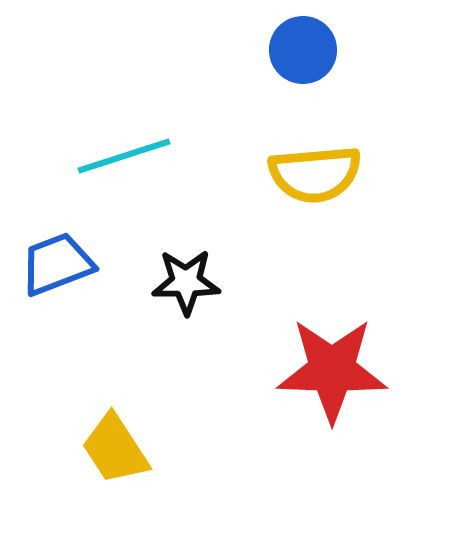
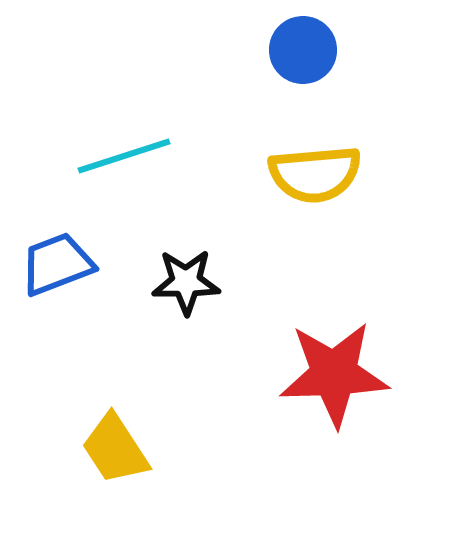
red star: moved 2 px right, 4 px down; rotated 4 degrees counterclockwise
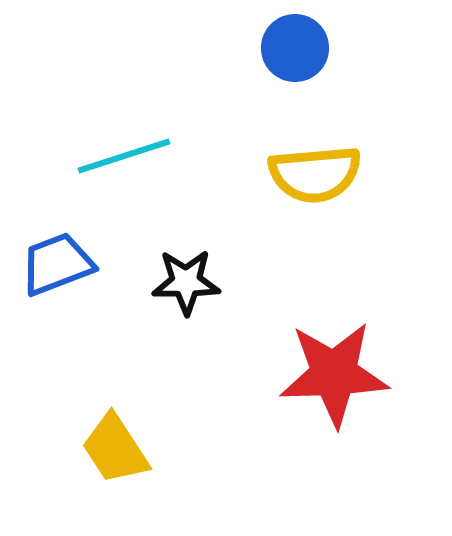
blue circle: moved 8 px left, 2 px up
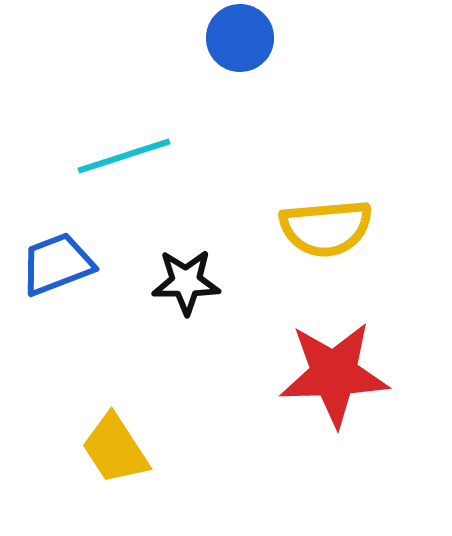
blue circle: moved 55 px left, 10 px up
yellow semicircle: moved 11 px right, 54 px down
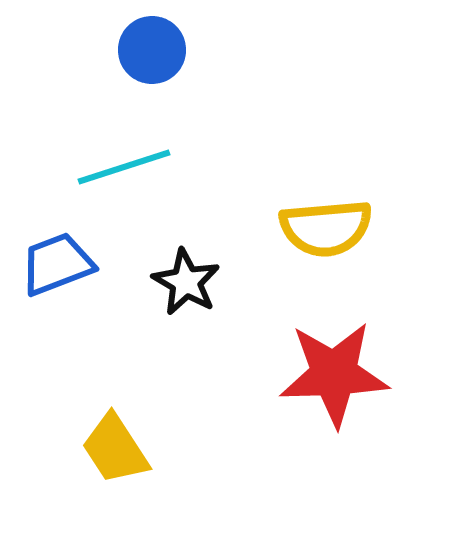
blue circle: moved 88 px left, 12 px down
cyan line: moved 11 px down
black star: rotated 30 degrees clockwise
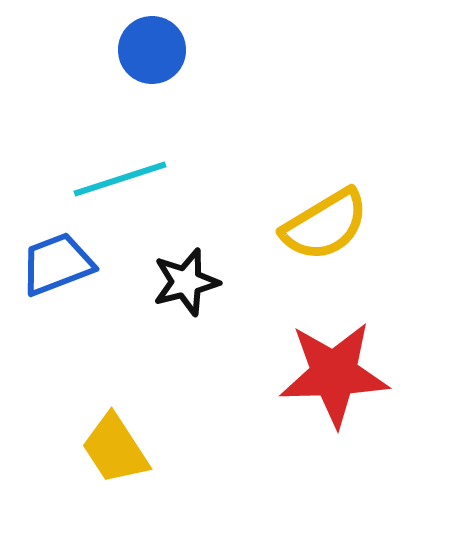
cyan line: moved 4 px left, 12 px down
yellow semicircle: moved 1 px left, 3 px up; rotated 26 degrees counterclockwise
black star: rotated 28 degrees clockwise
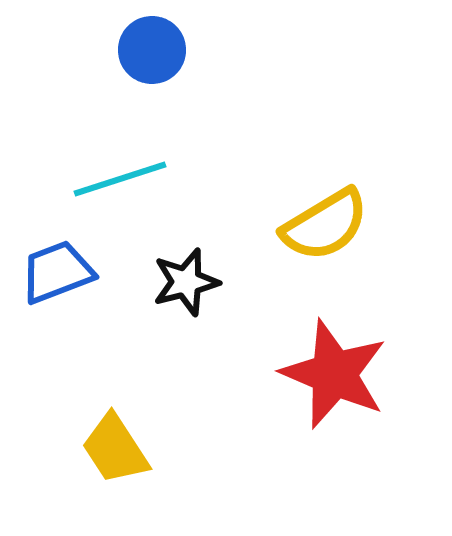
blue trapezoid: moved 8 px down
red star: rotated 25 degrees clockwise
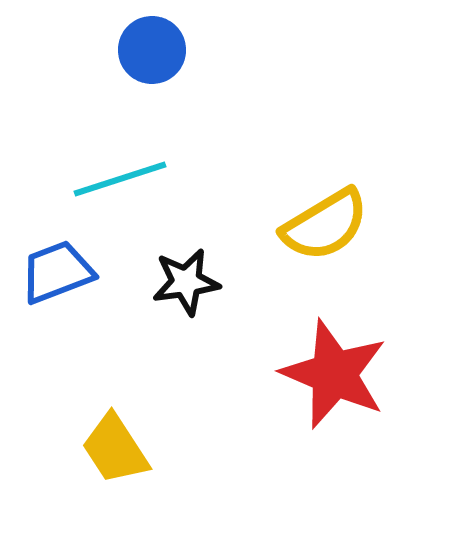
black star: rotated 6 degrees clockwise
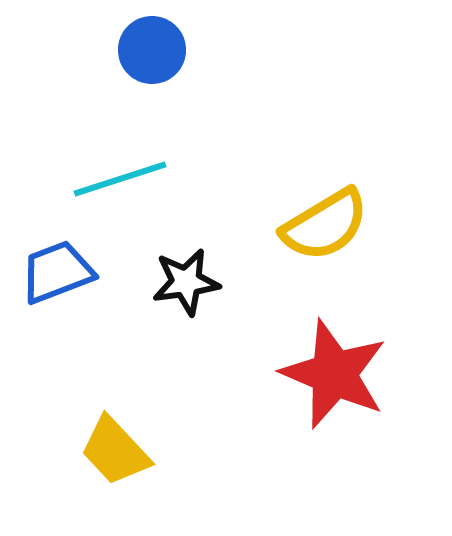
yellow trapezoid: moved 2 px down; rotated 10 degrees counterclockwise
